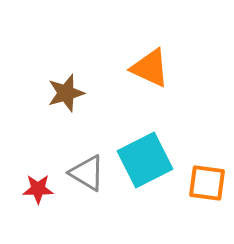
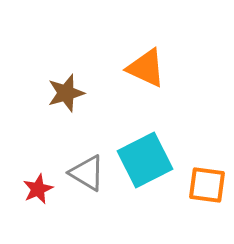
orange triangle: moved 4 px left
orange square: moved 2 px down
red star: rotated 24 degrees counterclockwise
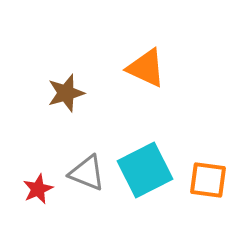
cyan square: moved 10 px down
gray triangle: rotated 9 degrees counterclockwise
orange square: moved 1 px right, 5 px up
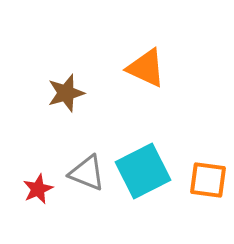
cyan square: moved 2 px left, 1 px down
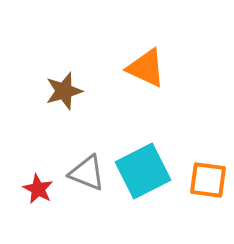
brown star: moved 2 px left, 2 px up
red star: rotated 20 degrees counterclockwise
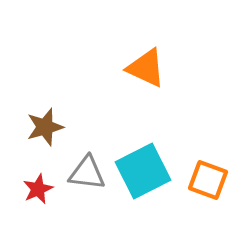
brown star: moved 19 px left, 36 px down
gray triangle: rotated 15 degrees counterclockwise
orange square: rotated 12 degrees clockwise
red star: rotated 20 degrees clockwise
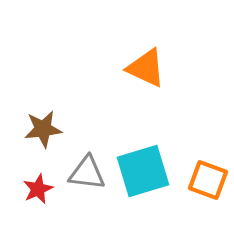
brown star: moved 2 px left, 2 px down; rotated 9 degrees clockwise
cyan square: rotated 10 degrees clockwise
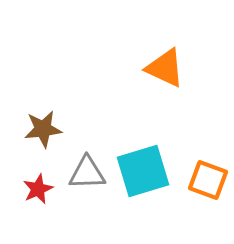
orange triangle: moved 19 px right
gray triangle: rotated 9 degrees counterclockwise
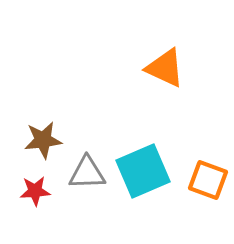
brown star: moved 11 px down
cyan square: rotated 6 degrees counterclockwise
red star: moved 3 px left, 2 px down; rotated 20 degrees clockwise
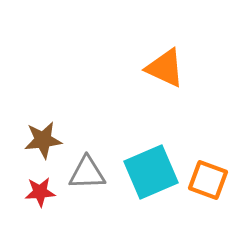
cyan square: moved 8 px right, 1 px down
red star: moved 5 px right, 1 px down
